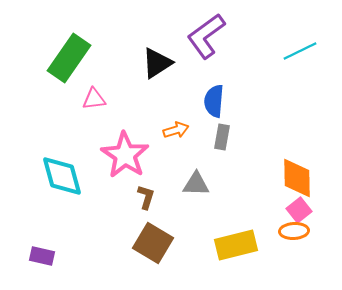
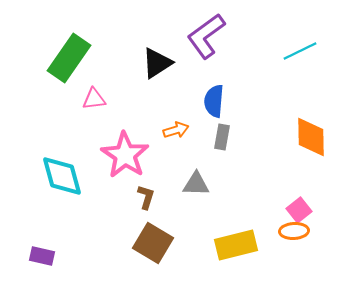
orange diamond: moved 14 px right, 41 px up
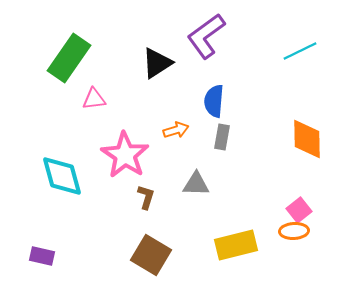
orange diamond: moved 4 px left, 2 px down
brown square: moved 2 px left, 12 px down
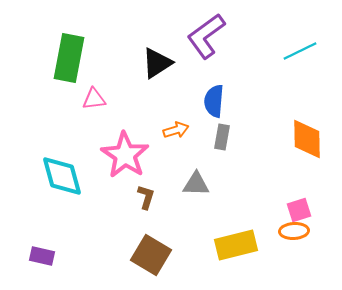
green rectangle: rotated 24 degrees counterclockwise
pink square: rotated 20 degrees clockwise
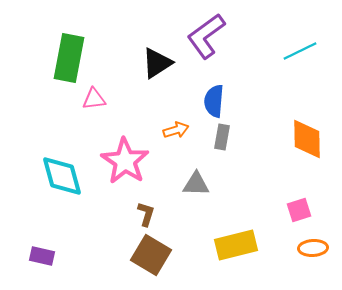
pink star: moved 6 px down
brown L-shape: moved 17 px down
orange ellipse: moved 19 px right, 17 px down
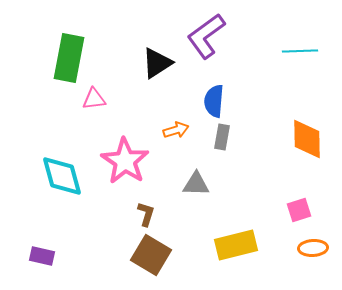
cyan line: rotated 24 degrees clockwise
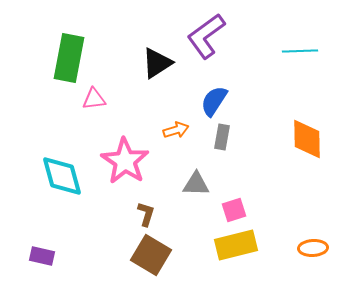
blue semicircle: rotated 28 degrees clockwise
pink square: moved 65 px left
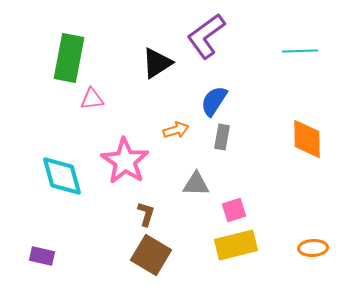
pink triangle: moved 2 px left
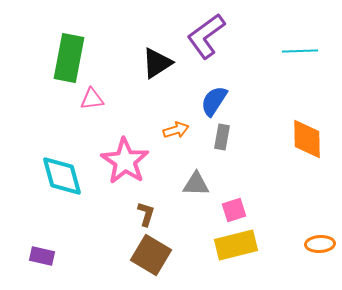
orange ellipse: moved 7 px right, 4 px up
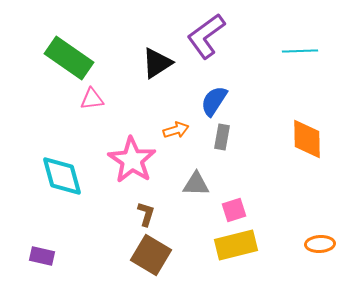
green rectangle: rotated 66 degrees counterclockwise
pink star: moved 7 px right, 1 px up
